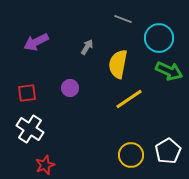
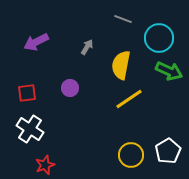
yellow semicircle: moved 3 px right, 1 px down
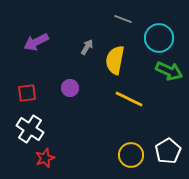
yellow semicircle: moved 6 px left, 5 px up
yellow line: rotated 60 degrees clockwise
red star: moved 7 px up
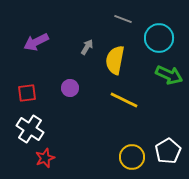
green arrow: moved 4 px down
yellow line: moved 5 px left, 1 px down
yellow circle: moved 1 px right, 2 px down
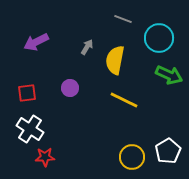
red star: moved 1 px up; rotated 18 degrees clockwise
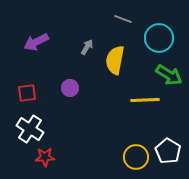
green arrow: rotated 8 degrees clockwise
yellow line: moved 21 px right; rotated 28 degrees counterclockwise
white pentagon: rotated 10 degrees counterclockwise
yellow circle: moved 4 px right
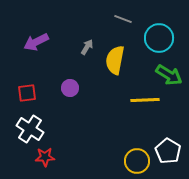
yellow circle: moved 1 px right, 4 px down
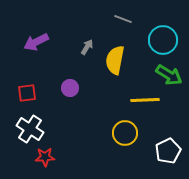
cyan circle: moved 4 px right, 2 px down
white pentagon: rotated 15 degrees clockwise
yellow circle: moved 12 px left, 28 px up
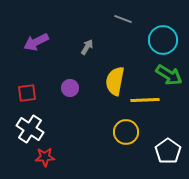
yellow semicircle: moved 21 px down
yellow circle: moved 1 px right, 1 px up
white pentagon: rotated 10 degrees counterclockwise
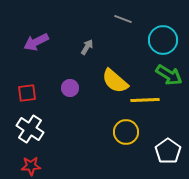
yellow semicircle: rotated 60 degrees counterclockwise
red star: moved 14 px left, 9 px down
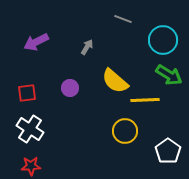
yellow circle: moved 1 px left, 1 px up
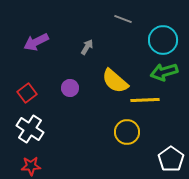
green arrow: moved 5 px left, 3 px up; rotated 132 degrees clockwise
red square: rotated 30 degrees counterclockwise
yellow circle: moved 2 px right, 1 px down
white pentagon: moved 3 px right, 8 px down
